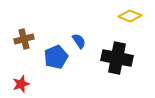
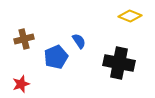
black cross: moved 2 px right, 5 px down
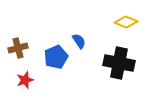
yellow diamond: moved 4 px left, 6 px down
brown cross: moved 6 px left, 9 px down
red star: moved 4 px right, 4 px up
